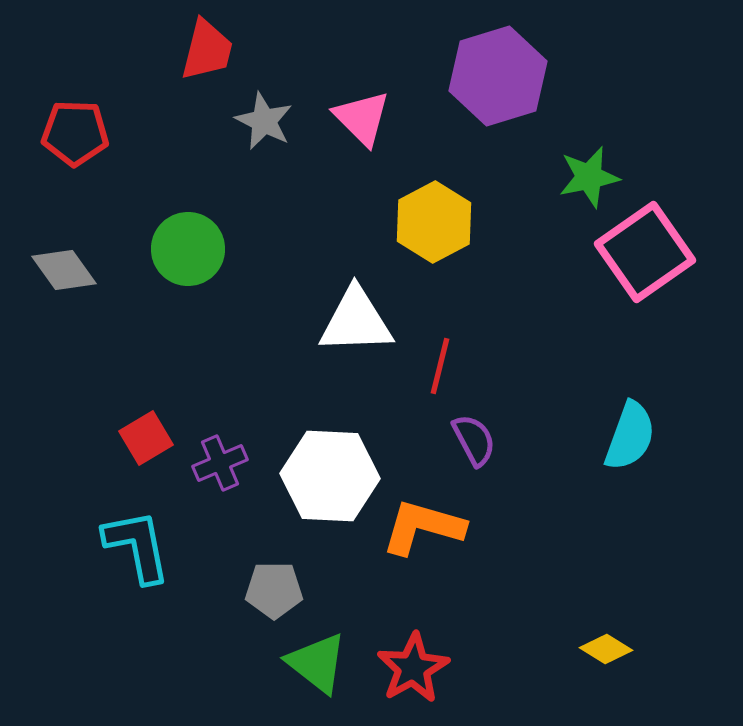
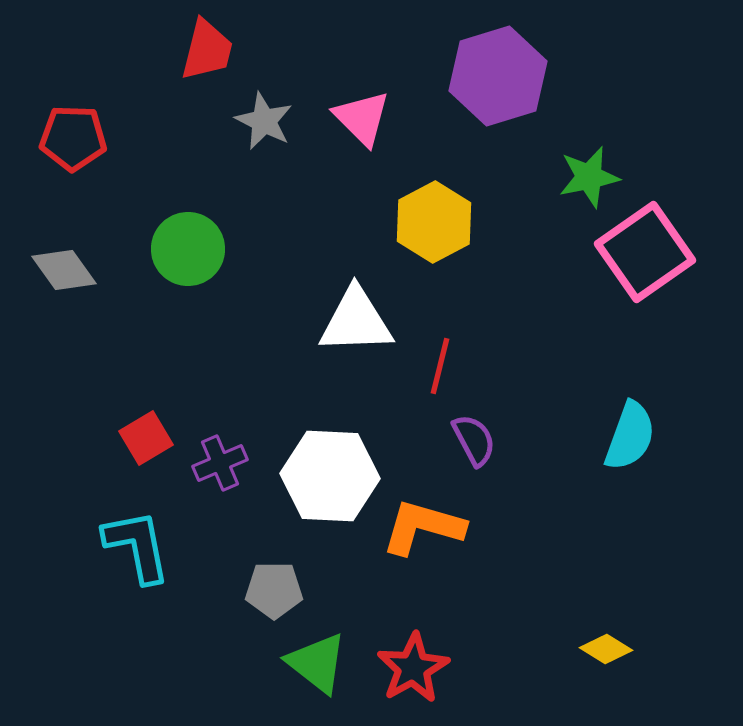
red pentagon: moved 2 px left, 5 px down
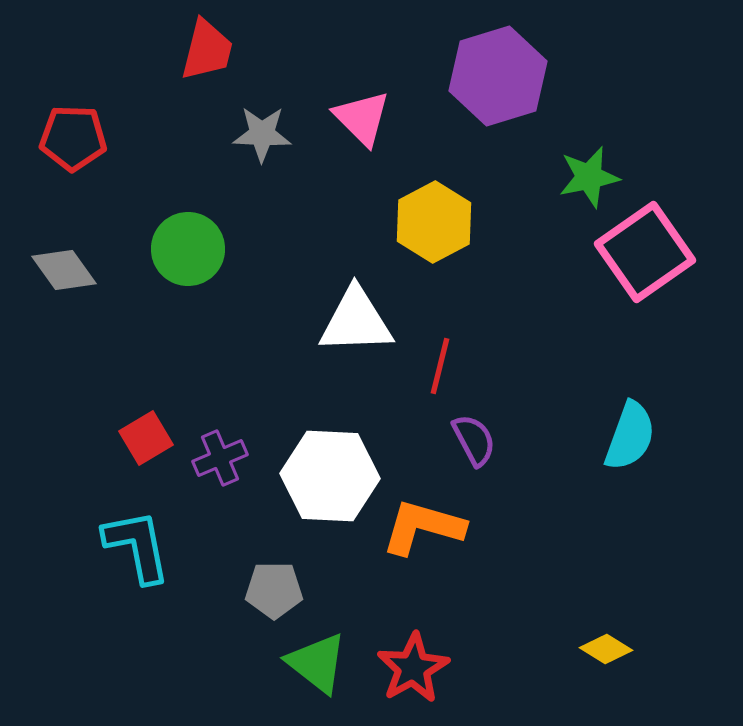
gray star: moved 2 px left, 13 px down; rotated 24 degrees counterclockwise
purple cross: moved 5 px up
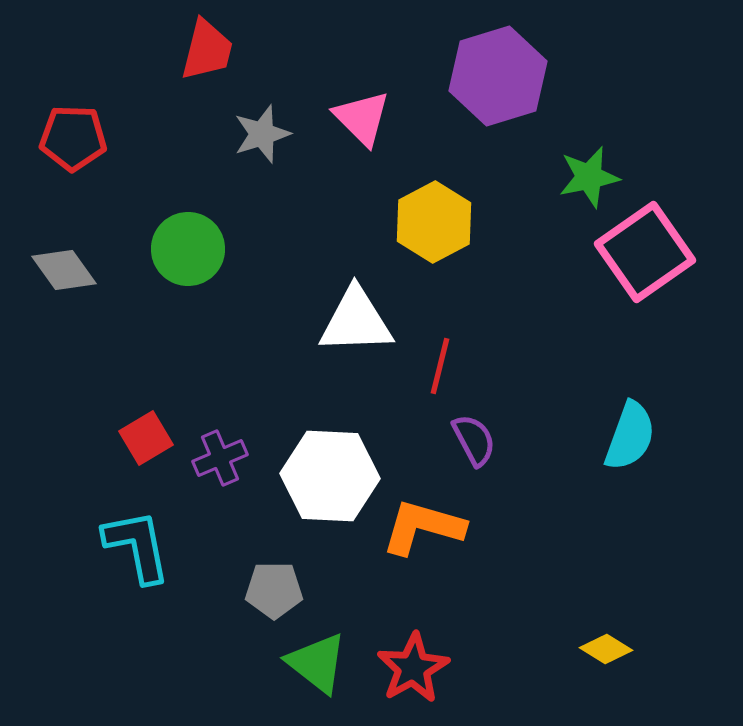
gray star: rotated 20 degrees counterclockwise
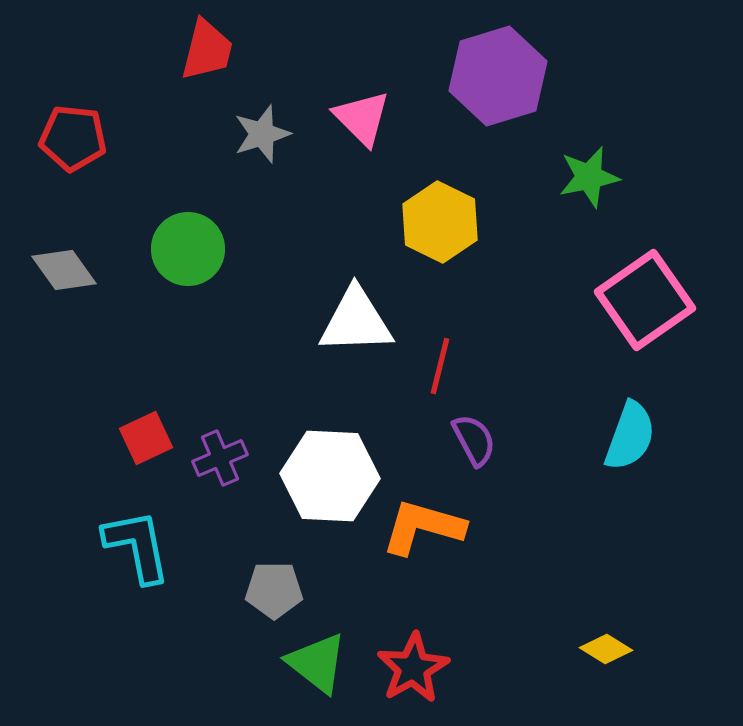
red pentagon: rotated 4 degrees clockwise
yellow hexagon: moved 6 px right; rotated 6 degrees counterclockwise
pink square: moved 48 px down
red square: rotated 6 degrees clockwise
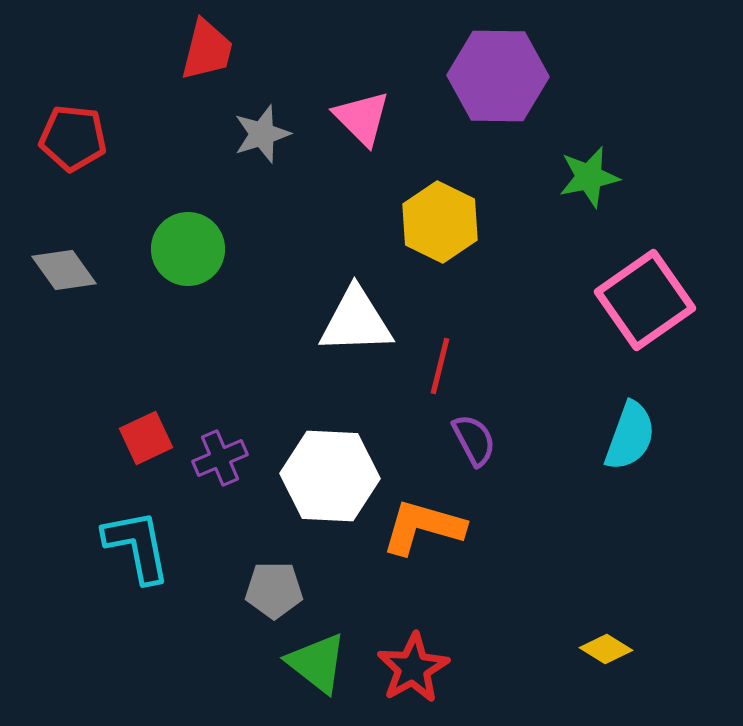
purple hexagon: rotated 18 degrees clockwise
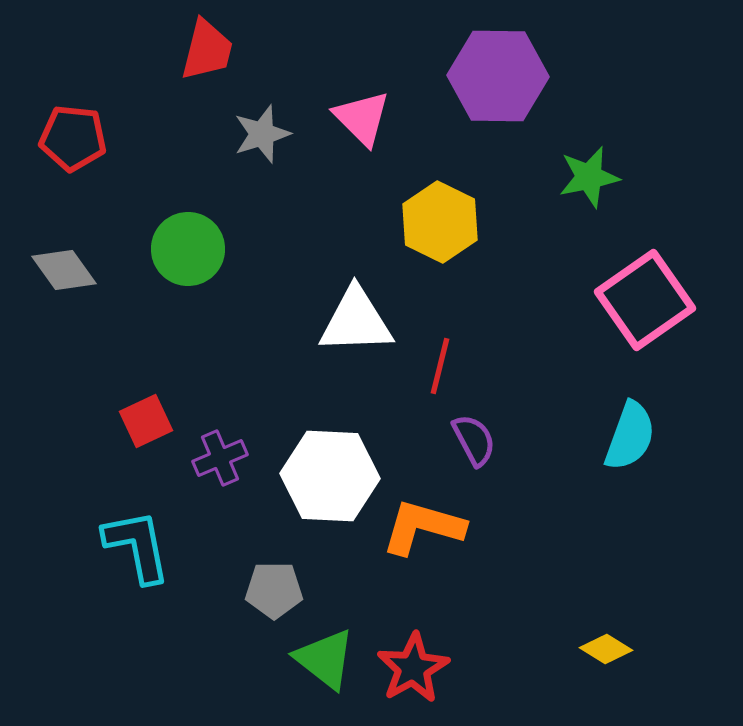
red square: moved 17 px up
green triangle: moved 8 px right, 4 px up
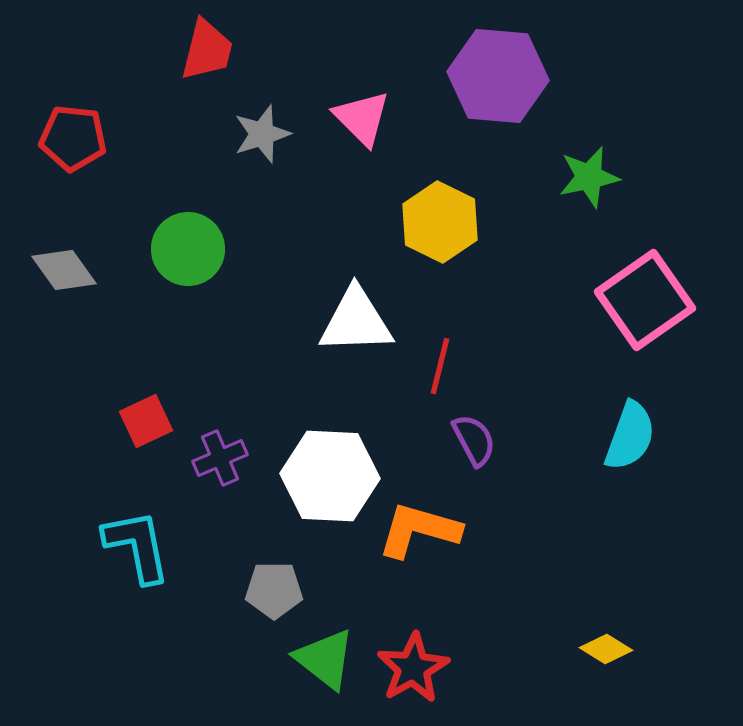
purple hexagon: rotated 4 degrees clockwise
orange L-shape: moved 4 px left, 3 px down
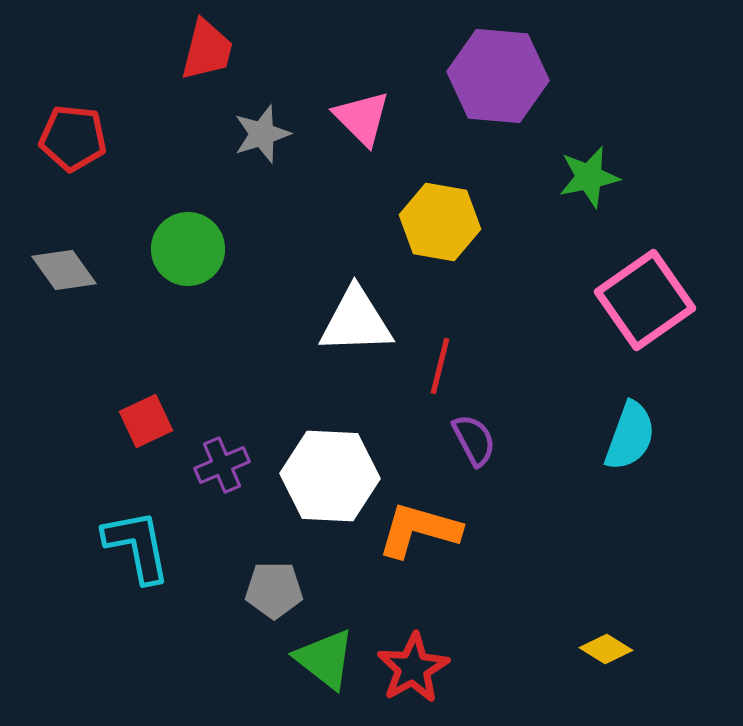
yellow hexagon: rotated 16 degrees counterclockwise
purple cross: moved 2 px right, 7 px down
